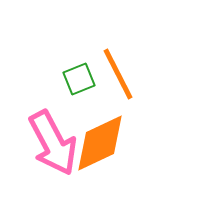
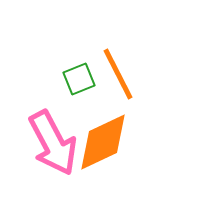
orange diamond: moved 3 px right, 1 px up
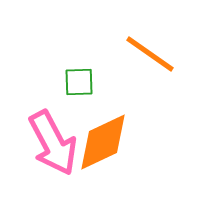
orange line: moved 32 px right, 20 px up; rotated 28 degrees counterclockwise
green square: moved 3 px down; rotated 20 degrees clockwise
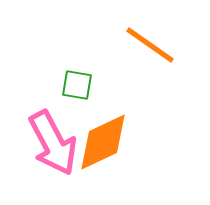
orange line: moved 9 px up
green square: moved 2 px left, 3 px down; rotated 12 degrees clockwise
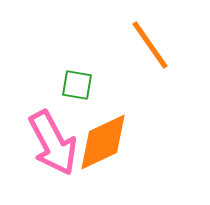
orange line: rotated 20 degrees clockwise
